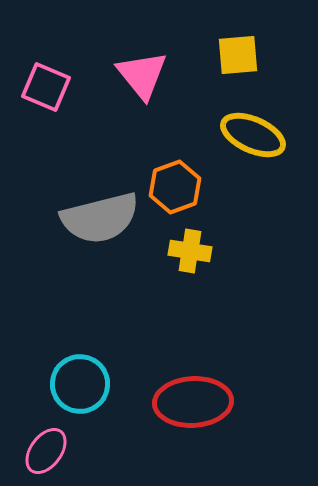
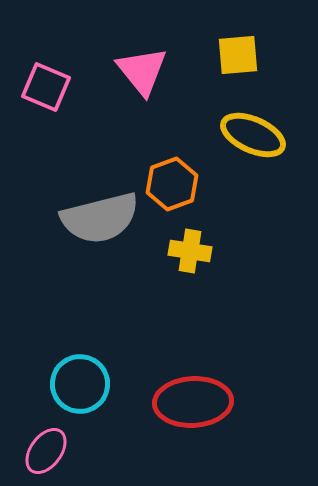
pink triangle: moved 4 px up
orange hexagon: moved 3 px left, 3 px up
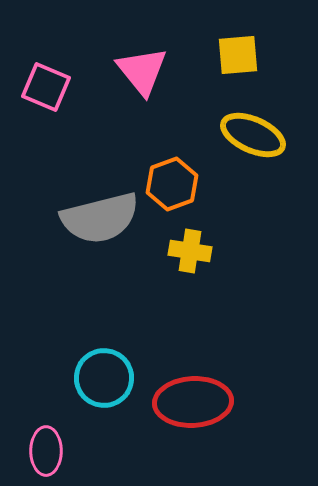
cyan circle: moved 24 px right, 6 px up
pink ellipse: rotated 36 degrees counterclockwise
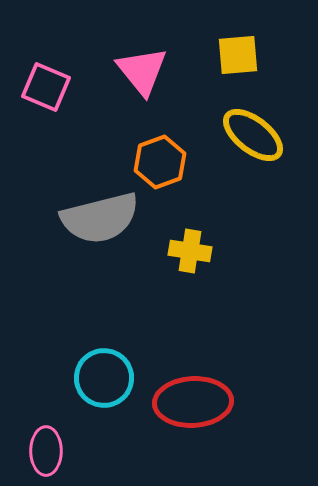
yellow ellipse: rotated 14 degrees clockwise
orange hexagon: moved 12 px left, 22 px up
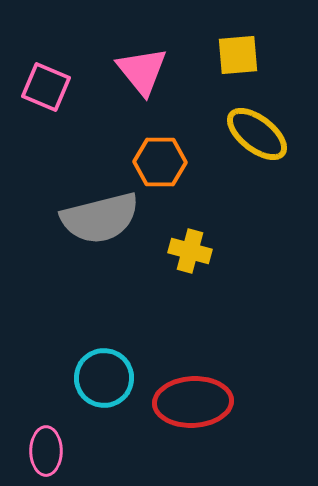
yellow ellipse: moved 4 px right, 1 px up
orange hexagon: rotated 21 degrees clockwise
yellow cross: rotated 6 degrees clockwise
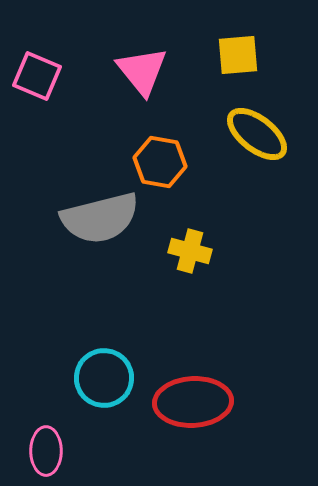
pink square: moved 9 px left, 11 px up
orange hexagon: rotated 9 degrees clockwise
